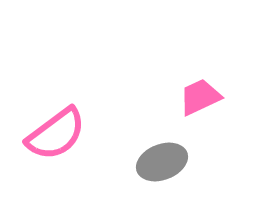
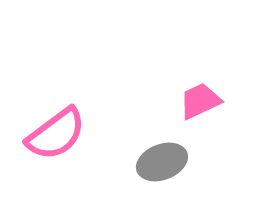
pink trapezoid: moved 4 px down
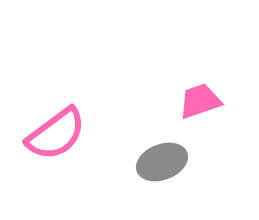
pink trapezoid: rotated 6 degrees clockwise
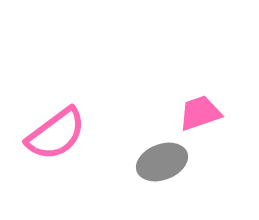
pink trapezoid: moved 12 px down
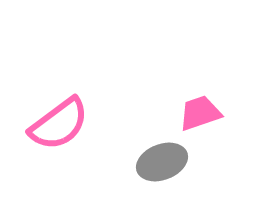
pink semicircle: moved 3 px right, 10 px up
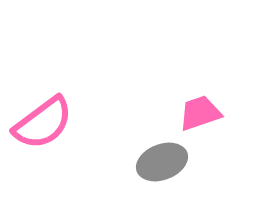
pink semicircle: moved 16 px left, 1 px up
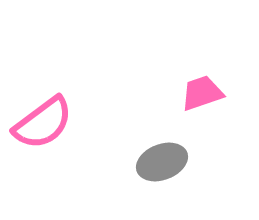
pink trapezoid: moved 2 px right, 20 px up
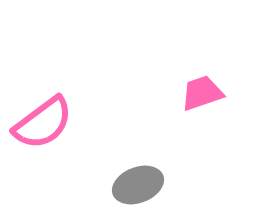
gray ellipse: moved 24 px left, 23 px down
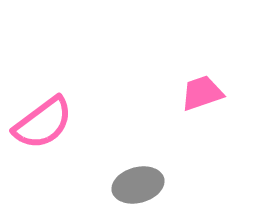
gray ellipse: rotated 6 degrees clockwise
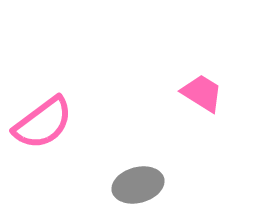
pink trapezoid: rotated 51 degrees clockwise
